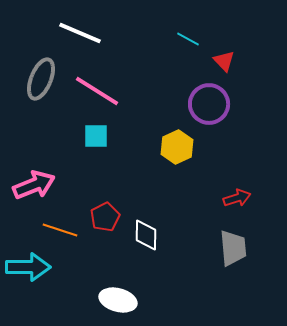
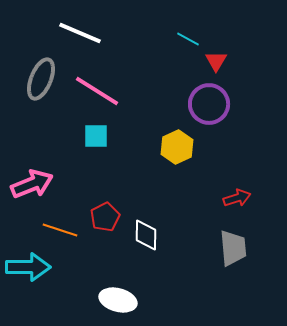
red triangle: moved 8 px left; rotated 15 degrees clockwise
pink arrow: moved 2 px left, 1 px up
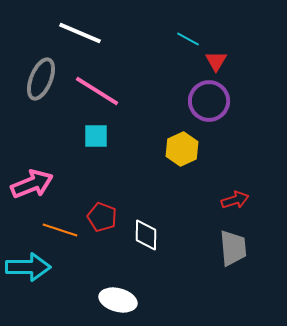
purple circle: moved 3 px up
yellow hexagon: moved 5 px right, 2 px down
red arrow: moved 2 px left, 2 px down
red pentagon: moved 3 px left; rotated 24 degrees counterclockwise
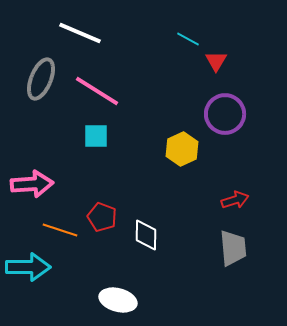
purple circle: moved 16 px right, 13 px down
pink arrow: rotated 18 degrees clockwise
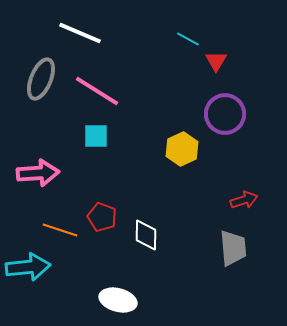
pink arrow: moved 6 px right, 11 px up
red arrow: moved 9 px right
cyan arrow: rotated 6 degrees counterclockwise
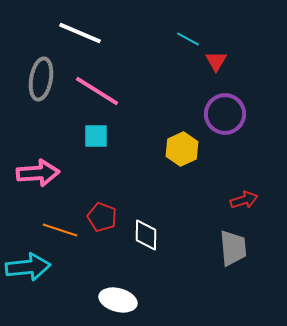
gray ellipse: rotated 12 degrees counterclockwise
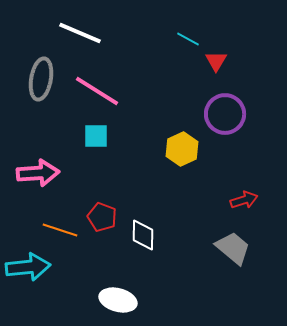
white diamond: moved 3 px left
gray trapezoid: rotated 45 degrees counterclockwise
